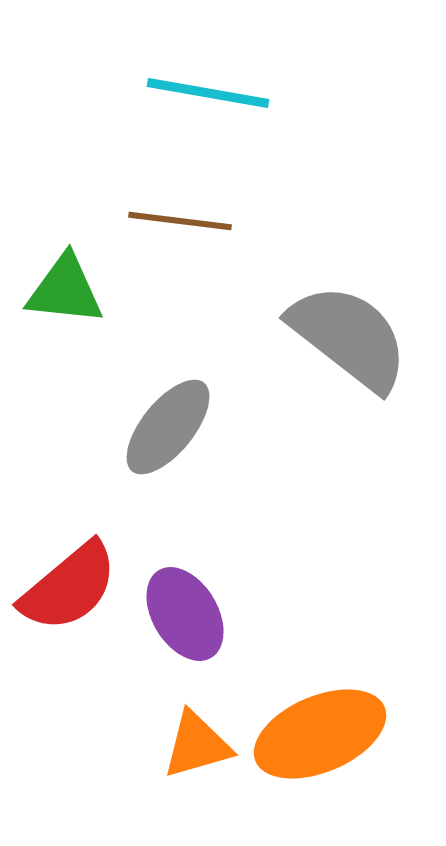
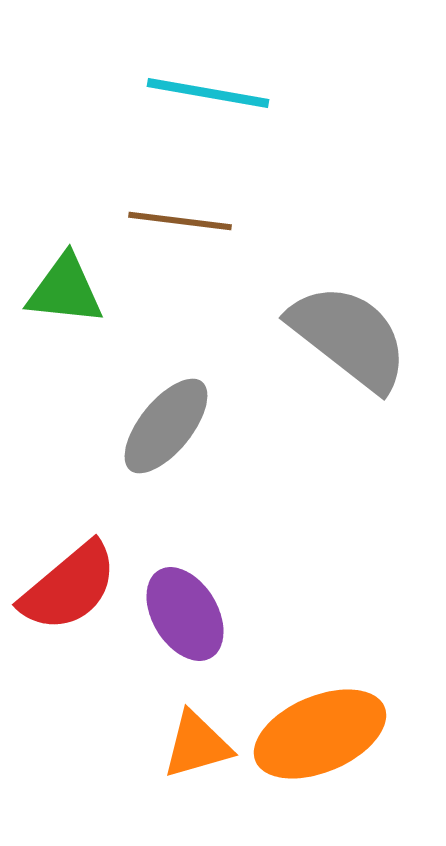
gray ellipse: moved 2 px left, 1 px up
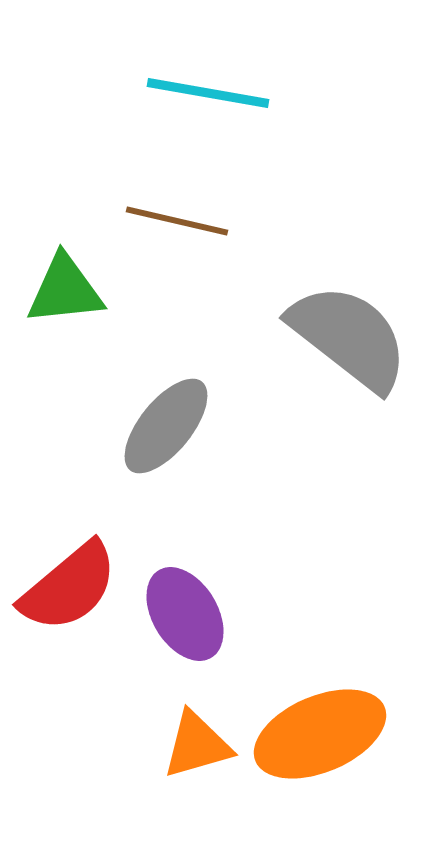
brown line: moved 3 px left; rotated 6 degrees clockwise
green triangle: rotated 12 degrees counterclockwise
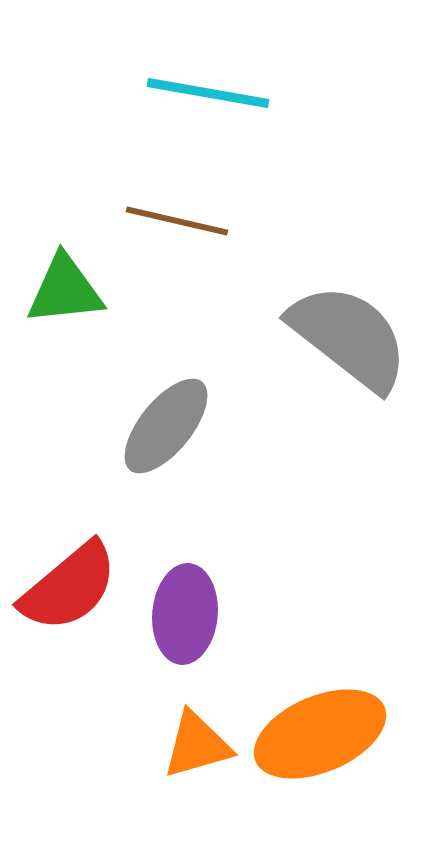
purple ellipse: rotated 36 degrees clockwise
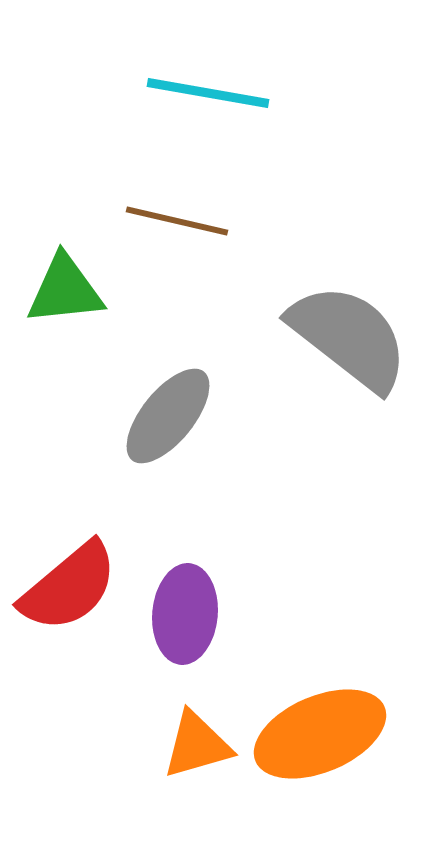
gray ellipse: moved 2 px right, 10 px up
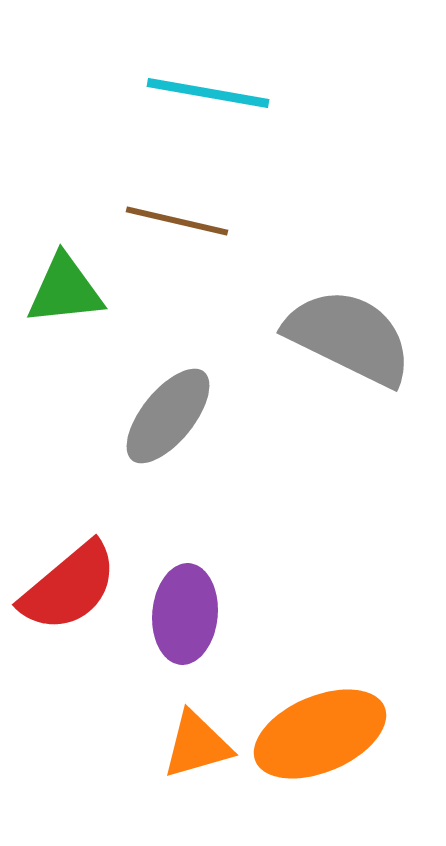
gray semicircle: rotated 12 degrees counterclockwise
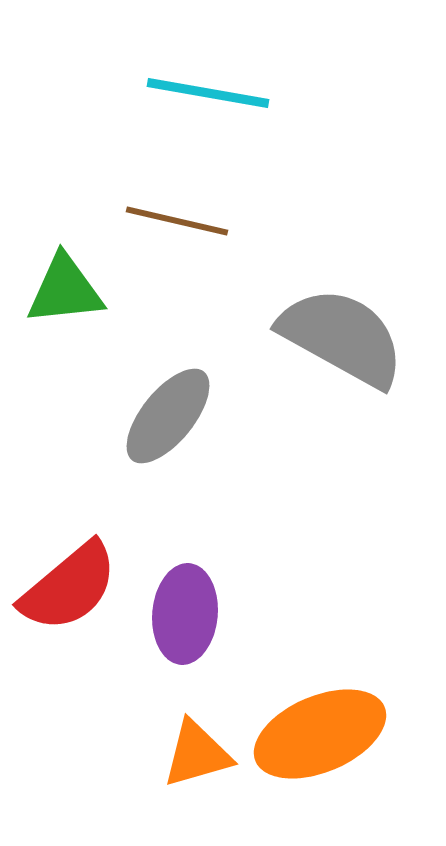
gray semicircle: moved 7 px left; rotated 3 degrees clockwise
orange triangle: moved 9 px down
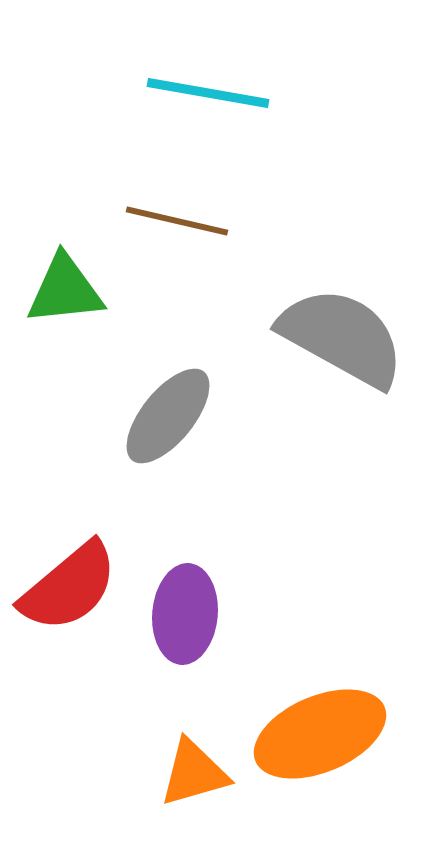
orange triangle: moved 3 px left, 19 px down
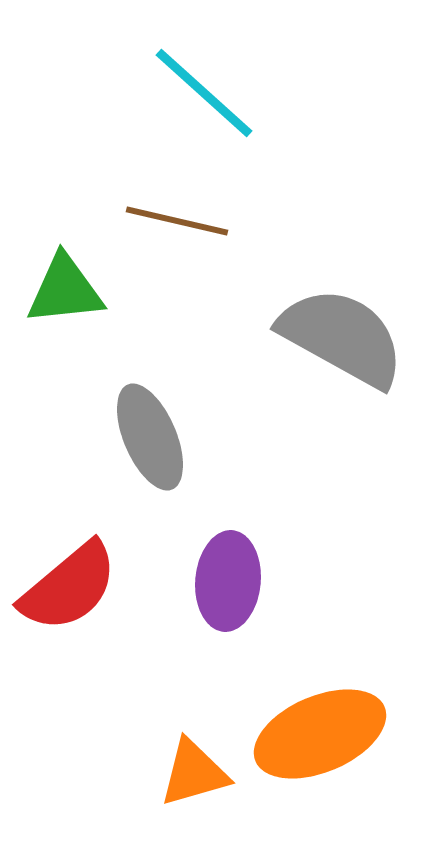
cyan line: moved 4 px left; rotated 32 degrees clockwise
gray ellipse: moved 18 px left, 21 px down; rotated 62 degrees counterclockwise
purple ellipse: moved 43 px right, 33 px up
